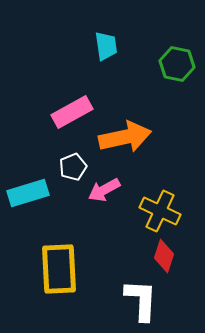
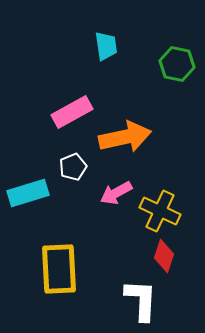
pink arrow: moved 12 px right, 3 px down
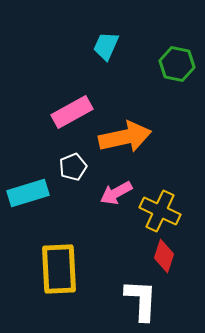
cyan trapezoid: rotated 148 degrees counterclockwise
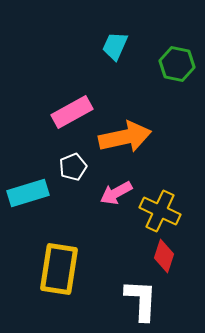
cyan trapezoid: moved 9 px right
yellow rectangle: rotated 12 degrees clockwise
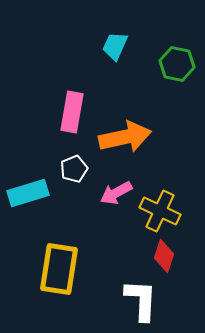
pink rectangle: rotated 51 degrees counterclockwise
white pentagon: moved 1 px right, 2 px down
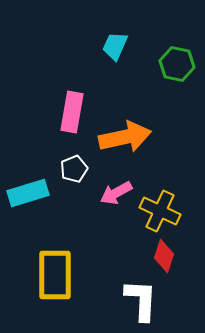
yellow rectangle: moved 4 px left, 6 px down; rotated 9 degrees counterclockwise
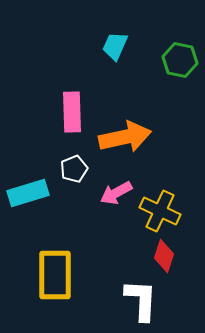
green hexagon: moved 3 px right, 4 px up
pink rectangle: rotated 12 degrees counterclockwise
